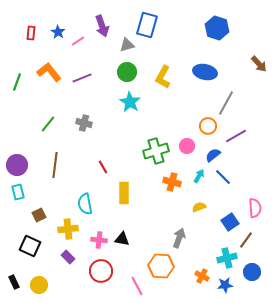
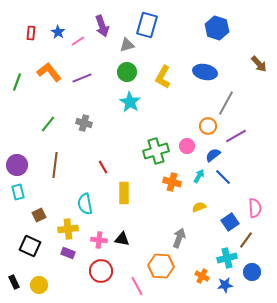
purple rectangle at (68, 257): moved 4 px up; rotated 24 degrees counterclockwise
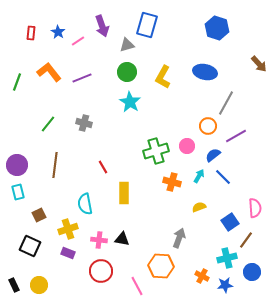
yellow cross at (68, 229): rotated 12 degrees counterclockwise
black rectangle at (14, 282): moved 3 px down
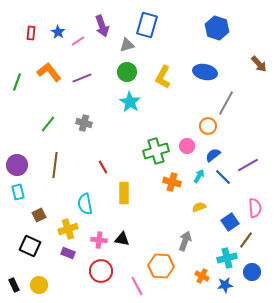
purple line at (236, 136): moved 12 px right, 29 px down
gray arrow at (179, 238): moved 6 px right, 3 px down
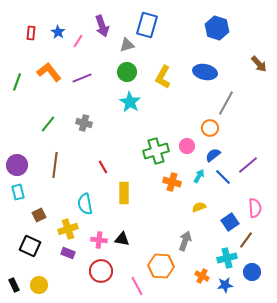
pink line at (78, 41): rotated 24 degrees counterclockwise
orange circle at (208, 126): moved 2 px right, 2 px down
purple line at (248, 165): rotated 10 degrees counterclockwise
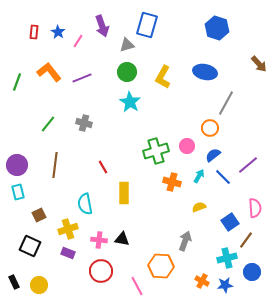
red rectangle at (31, 33): moved 3 px right, 1 px up
orange cross at (202, 276): moved 5 px down
black rectangle at (14, 285): moved 3 px up
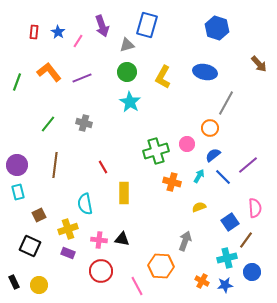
pink circle at (187, 146): moved 2 px up
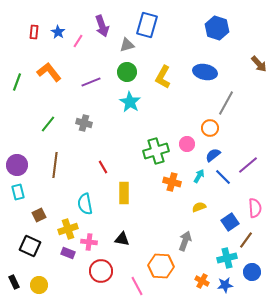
purple line at (82, 78): moved 9 px right, 4 px down
pink cross at (99, 240): moved 10 px left, 2 px down
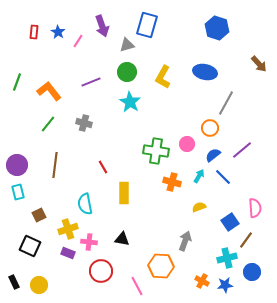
orange L-shape at (49, 72): moved 19 px down
green cross at (156, 151): rotated 25 degrees clockwise
purple line at (248, 165): moved 6 px left, 15 px up
